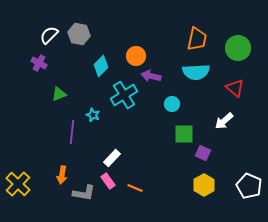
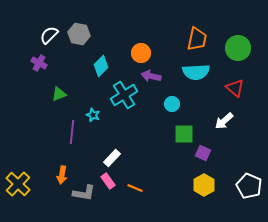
orange circle: moved 5 px right, 3 px up
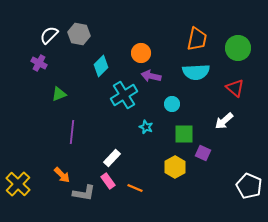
cyan star: moved 53 px right, 12 px down
orange arrow: rotated 54 degrees counterclockwise
yellow hexagon: moved 29 px left, 18 px up
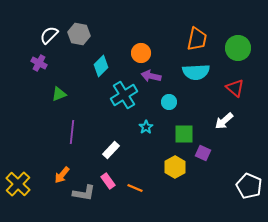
cyan circle: moved 3 px left, 2 px up
cyan star: rotated 16 degrees clockwise
white rectangle: moved 1 px left, 8 px up
orange arrow: rotated 84 degrees clockwise
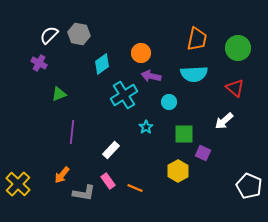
cyan diamond: moved 1 px right, 2 px up; rotated 10 degrees clockwise
cyan semicircle: moved 2 px left, 2 px down
yellow hexagon: moved 3 px right, 4 px down
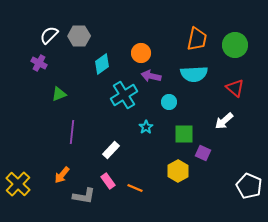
gray hexagon: moved 2 px down; rotated 10 degrees counterclockwise
green circle: moved 3 px left, 3 px up
gray L-shape: moved 3 px down
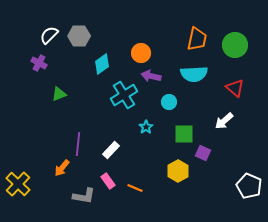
purple line: moved 6 px right, 12 px down
orange arrow: moved 7 px up
